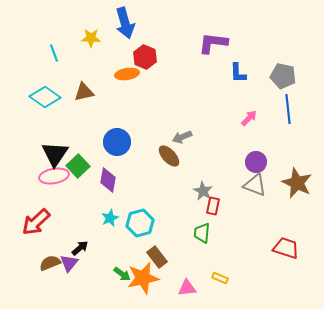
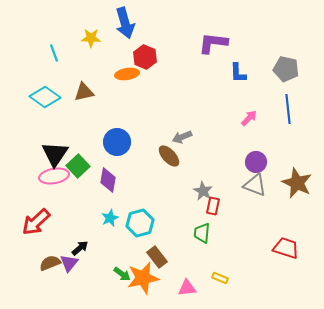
gray pentagon: moved 3 px right, 7 px up
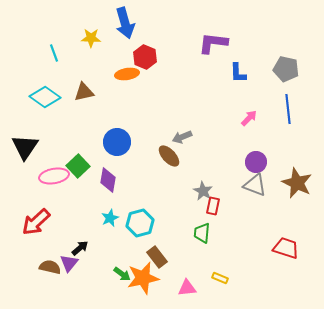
black triangle: moved 30 px left, 7 px up
brown semicircle: moved 4 px down; rotated 35 degrees clockwise
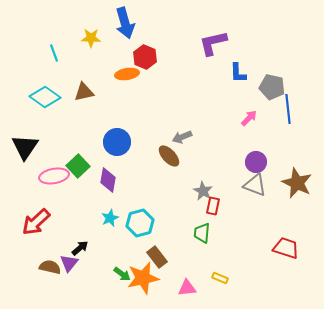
purple L-shape: rotated 20 degrees counterclockwise
gray pentagon: moved 14 px left, 18 px down
